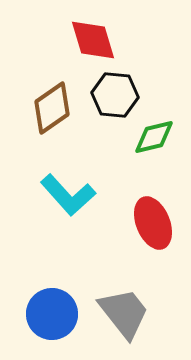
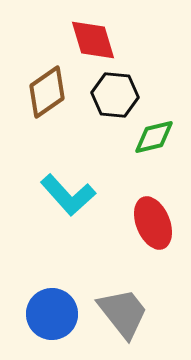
brown diamond: moved 5 px left, 16 px up
gray trapezoid: moved 1 px left
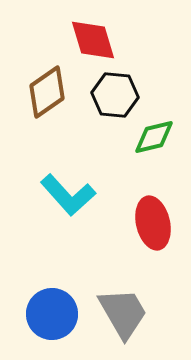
red ellipse: rotated 9 degrees clockwise
gray trapezoid: rotated 8 degrees clockwise
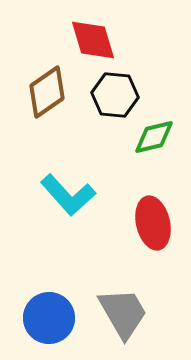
blue circle: moved 3 px left, 4 px down
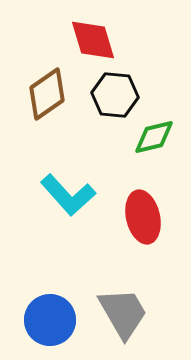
brown diamond: moved 2 px down
red ellipse: moved 10 px left, 6 px up
blue circle: moved 1 px right, 2 px down
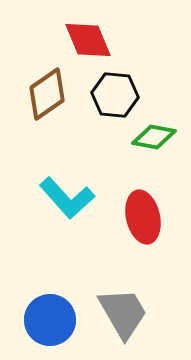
red diamond: moved 5 px left; rotated 6 degrees counterclockwise
green diamond: rotated 24 degrees clockwise
cyan L-shape: moved 1 px left, 3 px down
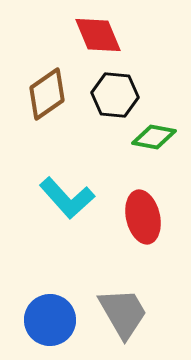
red diamond: moved 10 px right, 5 px up
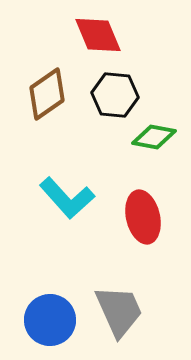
gray trapezoid: moved 4 px left, 2 px up; rotated 6 degrees clockwise
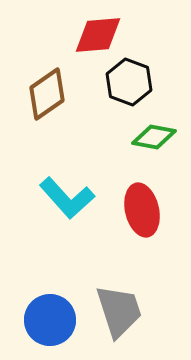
red diamond: rotated 72 degrees counterclockwise
black hexagon: moved 14 px right, 13 px up; rotated 15 degrees clockwise
red ellipse: moved 1 px left, 7 px up
gray trapezoid: rotated 6 degrees clockwise
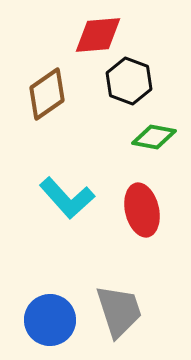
black hexagon: moved 1 px up
